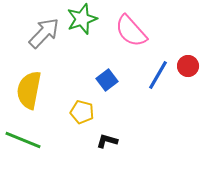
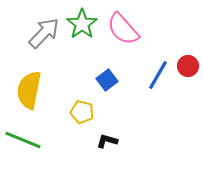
green star: moved 5 px down; rotated 16 degrees counterclockwise
pink semicircle: moved 8 px left, 2 px up
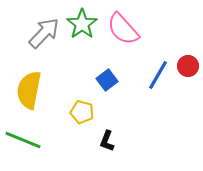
black L-shape: rotated 85 degrees counterclockwise
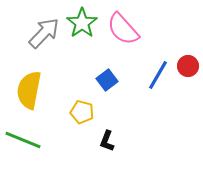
green star: moved 1 px up
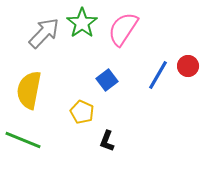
pink semicircle: rotated 75 degrees clockwise
yellow pentagon: rotated 10 degrees clockwise
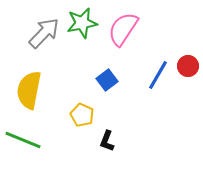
green star: rotated 24 degrees clockwise
yellow pentagon: moved 3 px down
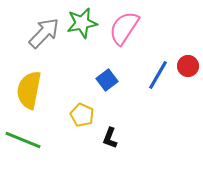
pink semicircle: moved 1 px right, 1 px up
black L-shape: moved 3 px right, 3 px up
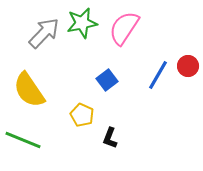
yellow semicircle: rotated 45 degrees counterclockwise
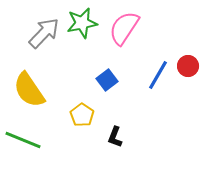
yellow pentagon: rotated 10 degrees clockwise
black L-shape: moved 5 px right, 1 px up
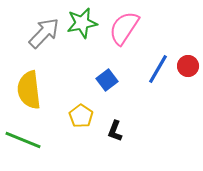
blue line: moved 6 px up
yellow semicircle: rotated 27 degrees clockwise
yellow pentagon: moved 1 px left, 1 px down
black L-shape: moved 6 px up
